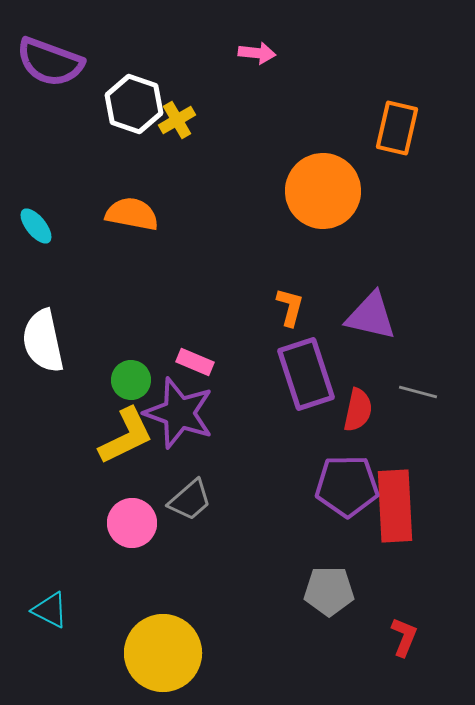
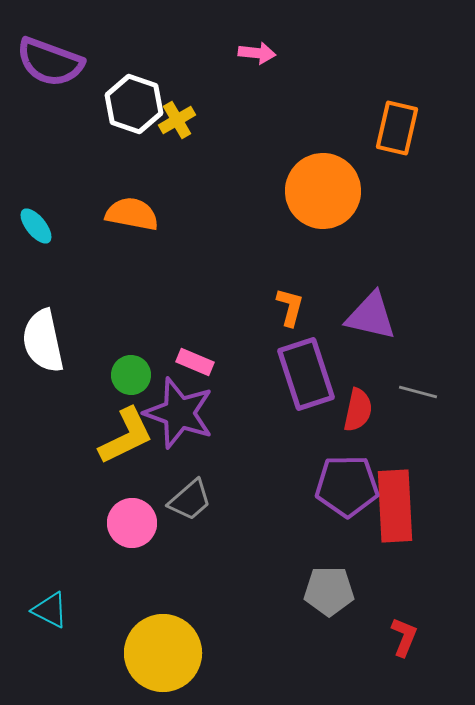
green circle: moved 5 px up
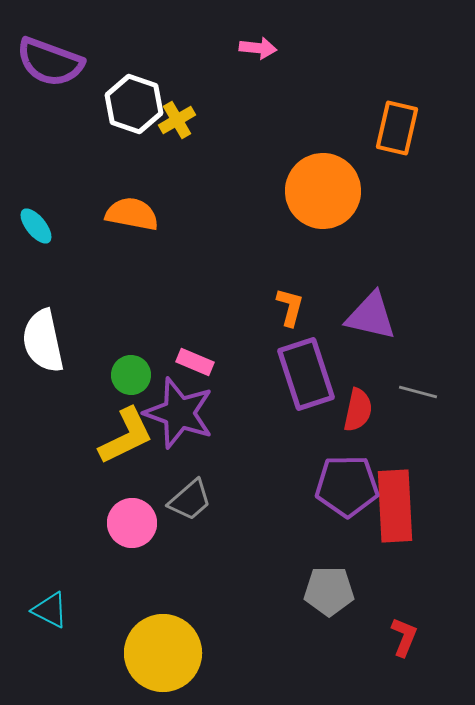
pink arrow: moved 1 px right, 5 px up
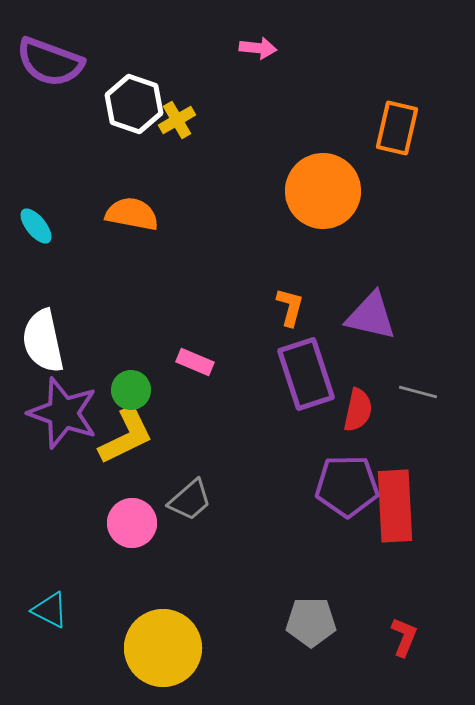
green circle: moved 15 px down
purple star: moved 116 px left
gray pentagon: moved 18 px left, 31 px down
yellow circle: moved 5 px up
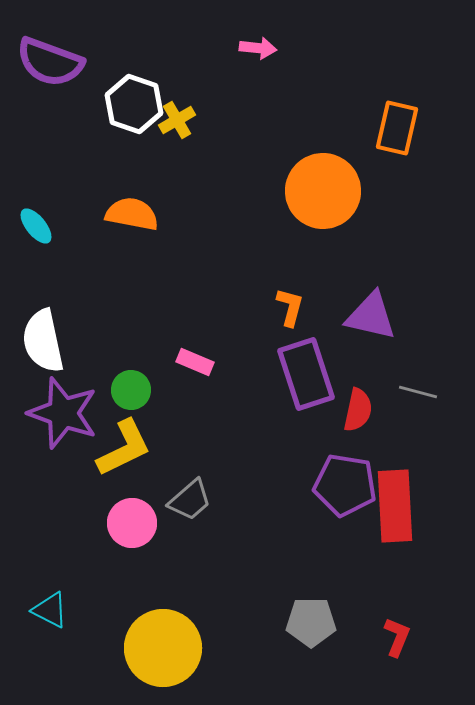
yellow L-shape: moved 2 px left, 12 px down
purple pentagon: moved 2 px left, 1 px up; rotated 10 degrees clockwise
red L-shape: moved 7 px left
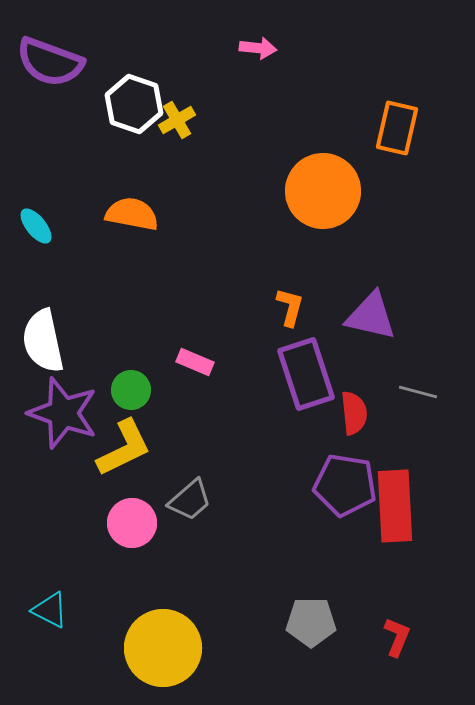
red semicircle: moved 4 px left, 3 px down; rotated 18 degrees counterclockwise
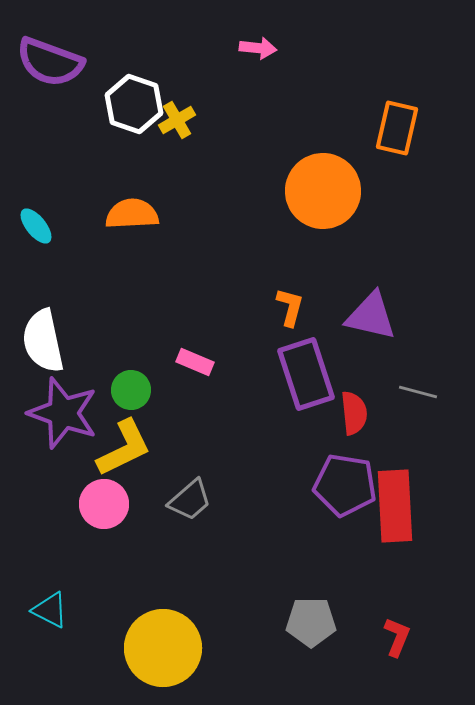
orange semicircle: rotated 14 degrees counterclockwise
pink circle: moved 28 px left, 19 px up
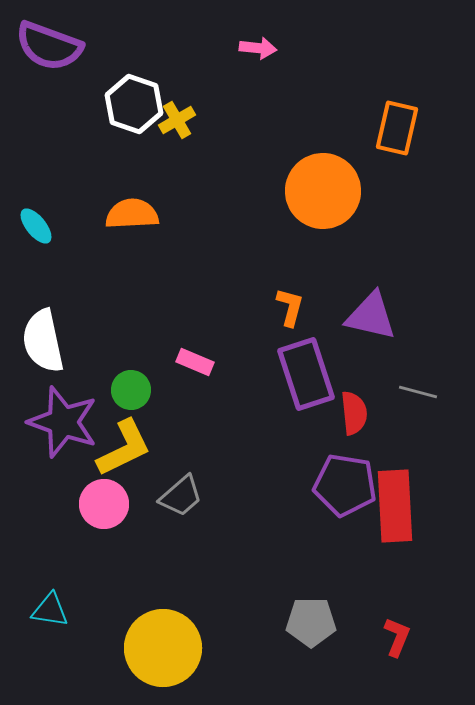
purple semicircle: moved 1 px left, 16 px up
purple star: moved 9 px down
gray trapezoid: moved 9 px left, 4 px up
cyan triangle: rotated 18 degrees counterclockwise
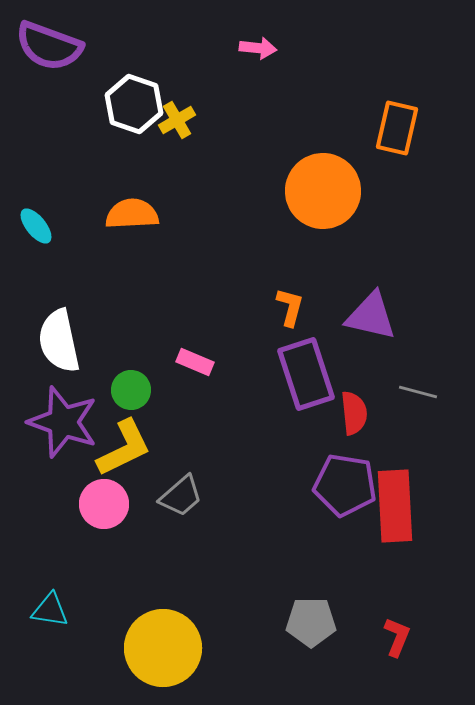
white semicircle: moved 16 px right
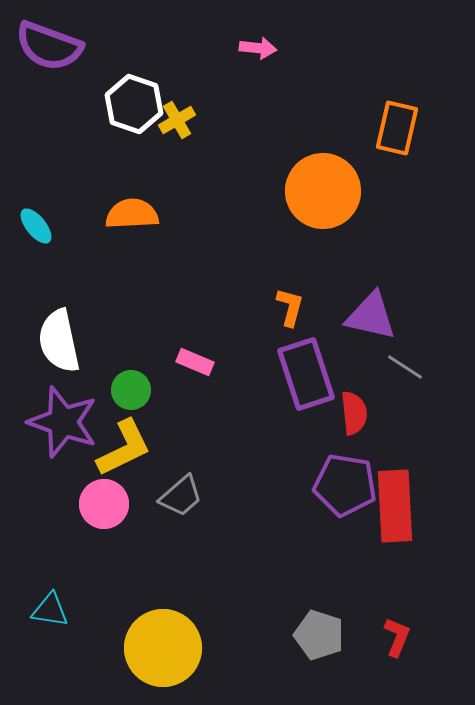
gray line: moved 13 px left, 25 px up; rotated 18 degrees clockwise
gray pentagon: moved 8 px right, 13 px down; rotated 18 degrees clockwise
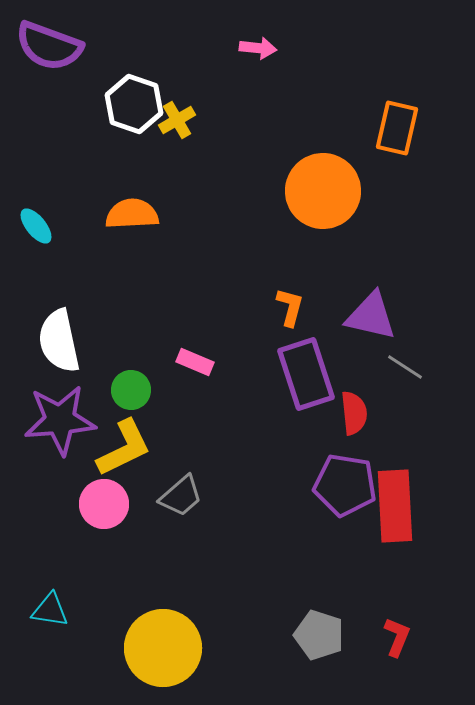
purple star: moved 3 px left, 2 px up; rotated 24 degrees counterclockwise
